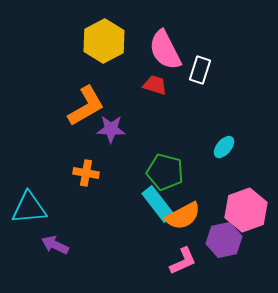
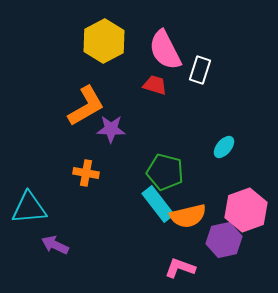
orange semicircle: moved 5 px right; rotated 15 degrees clockwise
pink L-shape: moved 3 px left, 7 px down; rotated 136 degrees counterclockwise
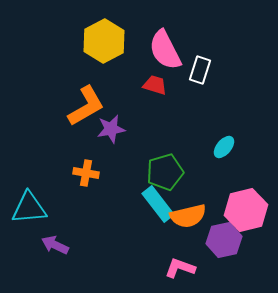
purple star: rotated 12 degrees counterclockwise
green pentagon: rotated 30 degrees counterclockwise
pink hexagon: rotated 6 degrees clockwise
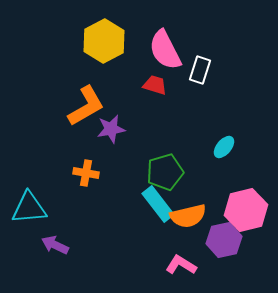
pink L-shape: moved 1 px right, 3 px up; rotated 12 degrees clockwise
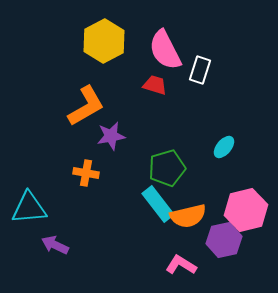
purple star: moved 7 px down
green pentagon: moved 2 px right, 4 px up
